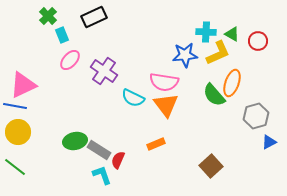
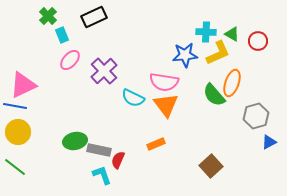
purple cross: rotated 12 degrees clockwise
gray rectangle: rotated 20 degrees counterclockwise
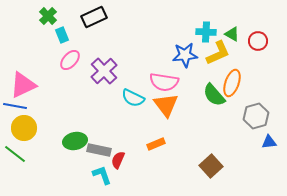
yellow circle: moved 6 px right, 4 px up
blue triangle: rotated 21 degrees clockwise
green line: moved 13 px up
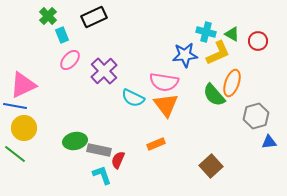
cyan cross: rotated 12 degrees clockwise
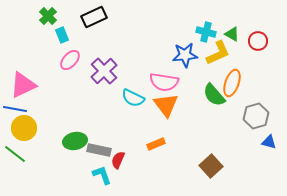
blue line: moved 3 px down
blue triangle: rotated 21 degrees clockwise
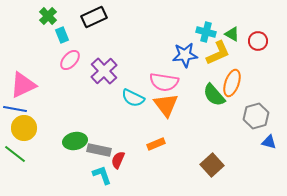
brown square: moved 1 px right, 1 px up
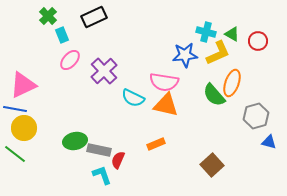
orange triangle: rotated 40 degrees counterclockwise
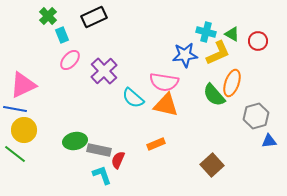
cyan semicircle: rotated 15 degrees clockwise
yellow circle: moved 2 px down
blue triangle: moved 1 px up; rotated 21 degrees counterclockwise
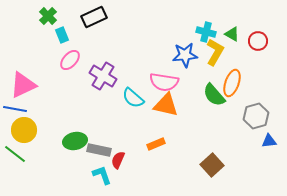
yellow L-shape: moved 3 px left, 1 px up; rotated 36 degrees counterclockwise
purple cross: moved 1 px left, 5 px down; rotated 16 degrees counterclockwise
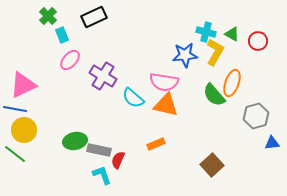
blue triangle: moved 3 px right, 2 px down
